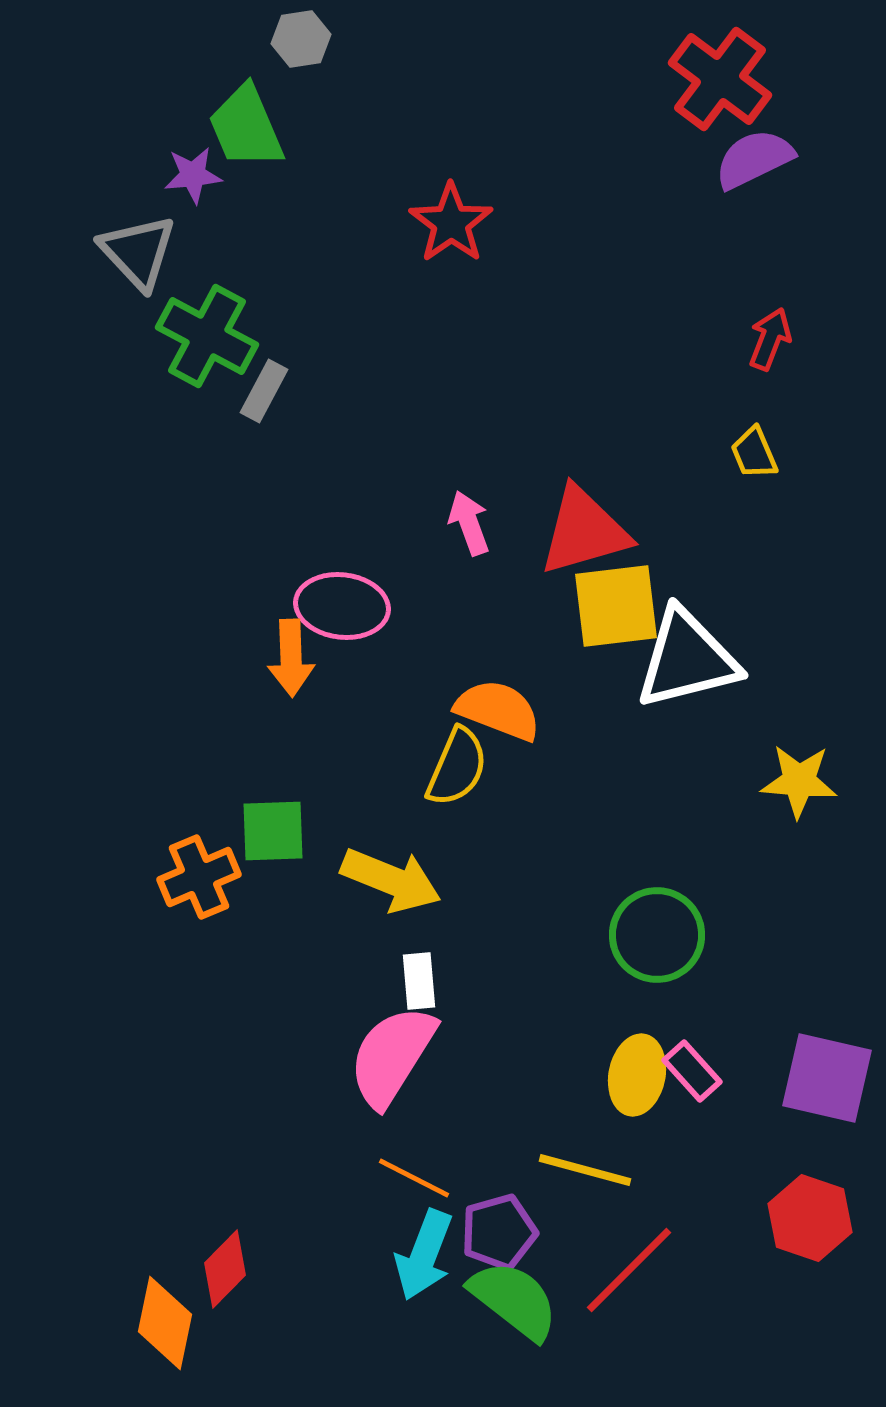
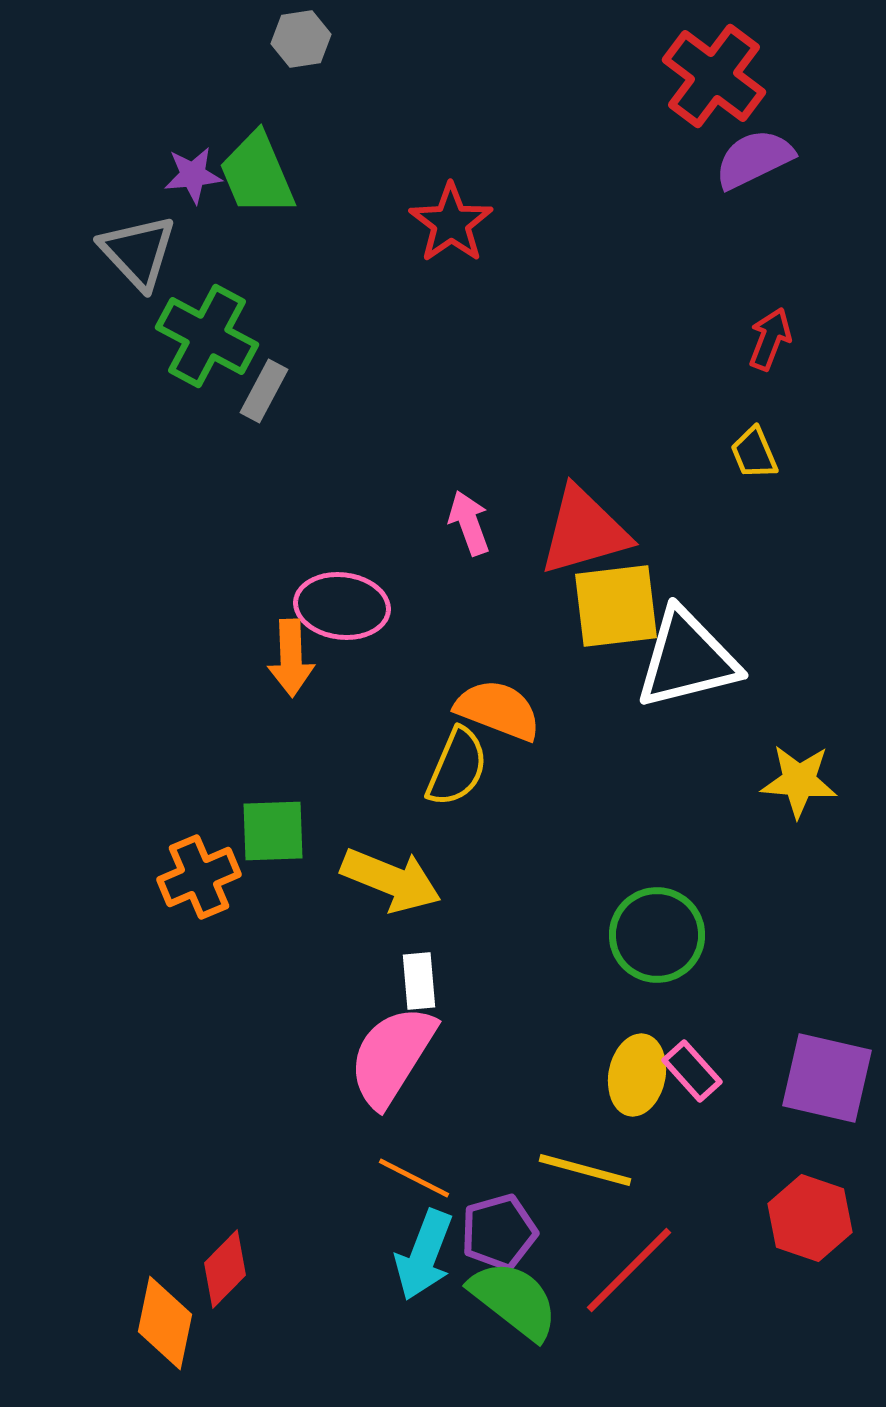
red cross: moved 6 px left, 3 px up
green trapezoid: moved 11 px right, 47 px down
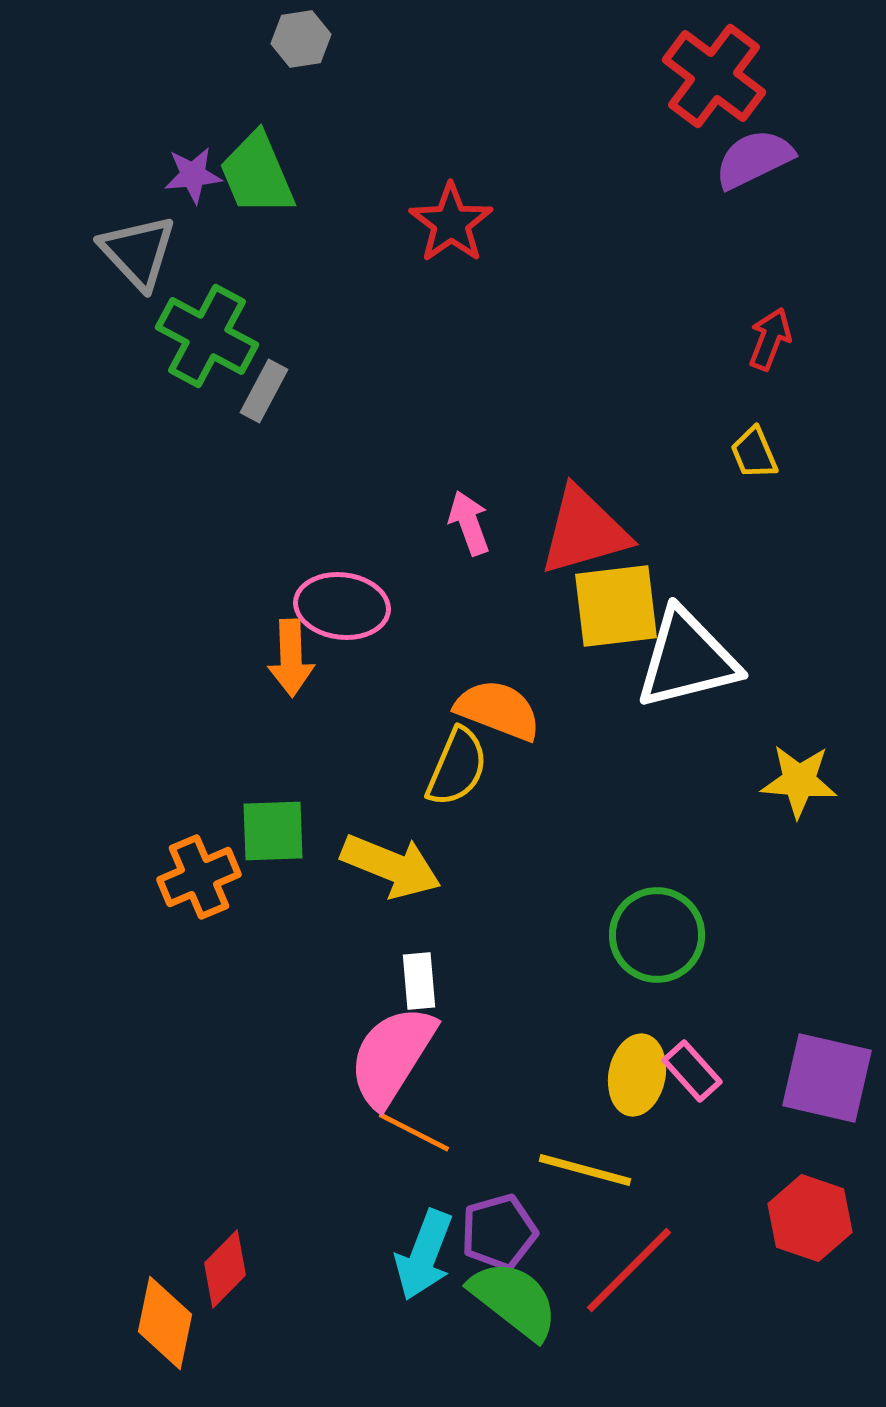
yellow arrow: moved 14 px up
orange line: moved 46 px up
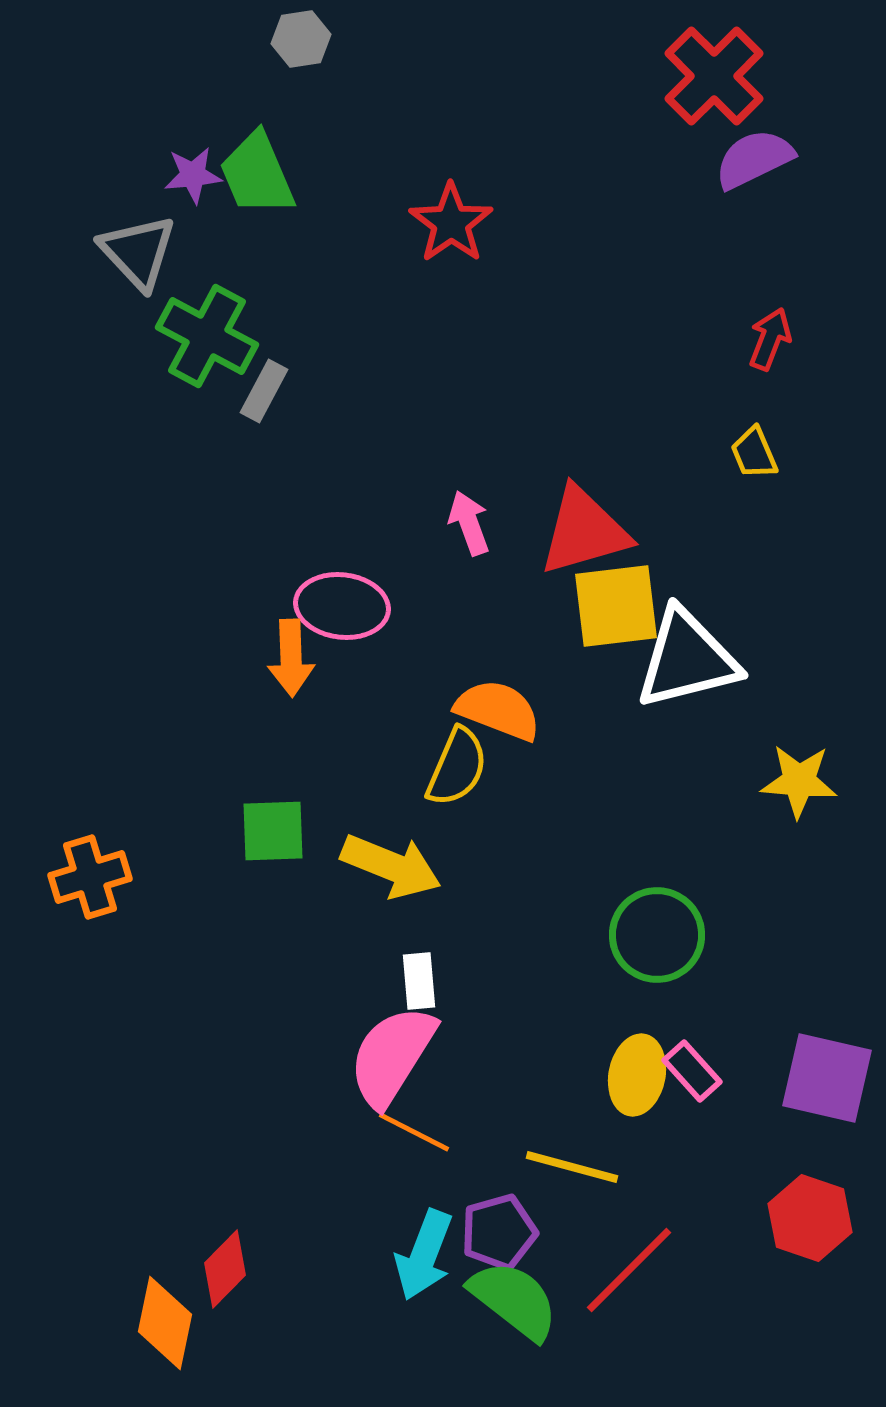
red cross: rotated 8 degrees clockwise
orange cross: moved 109 px left; rotated 6 degrees clockwise
yellow line: moved 13 px left, 3 px up
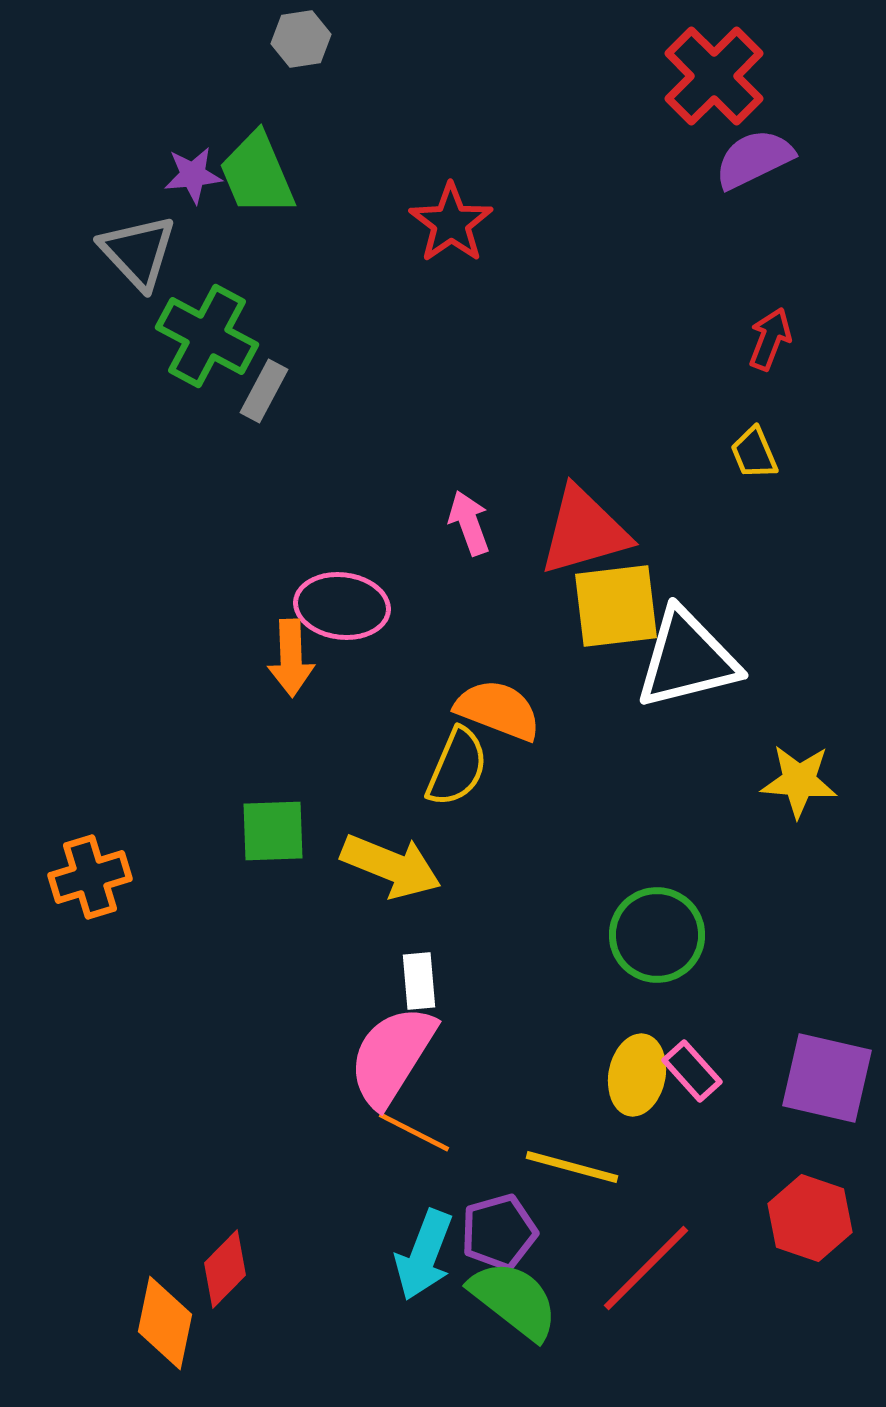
red line: moved 17 px right, 2 px up
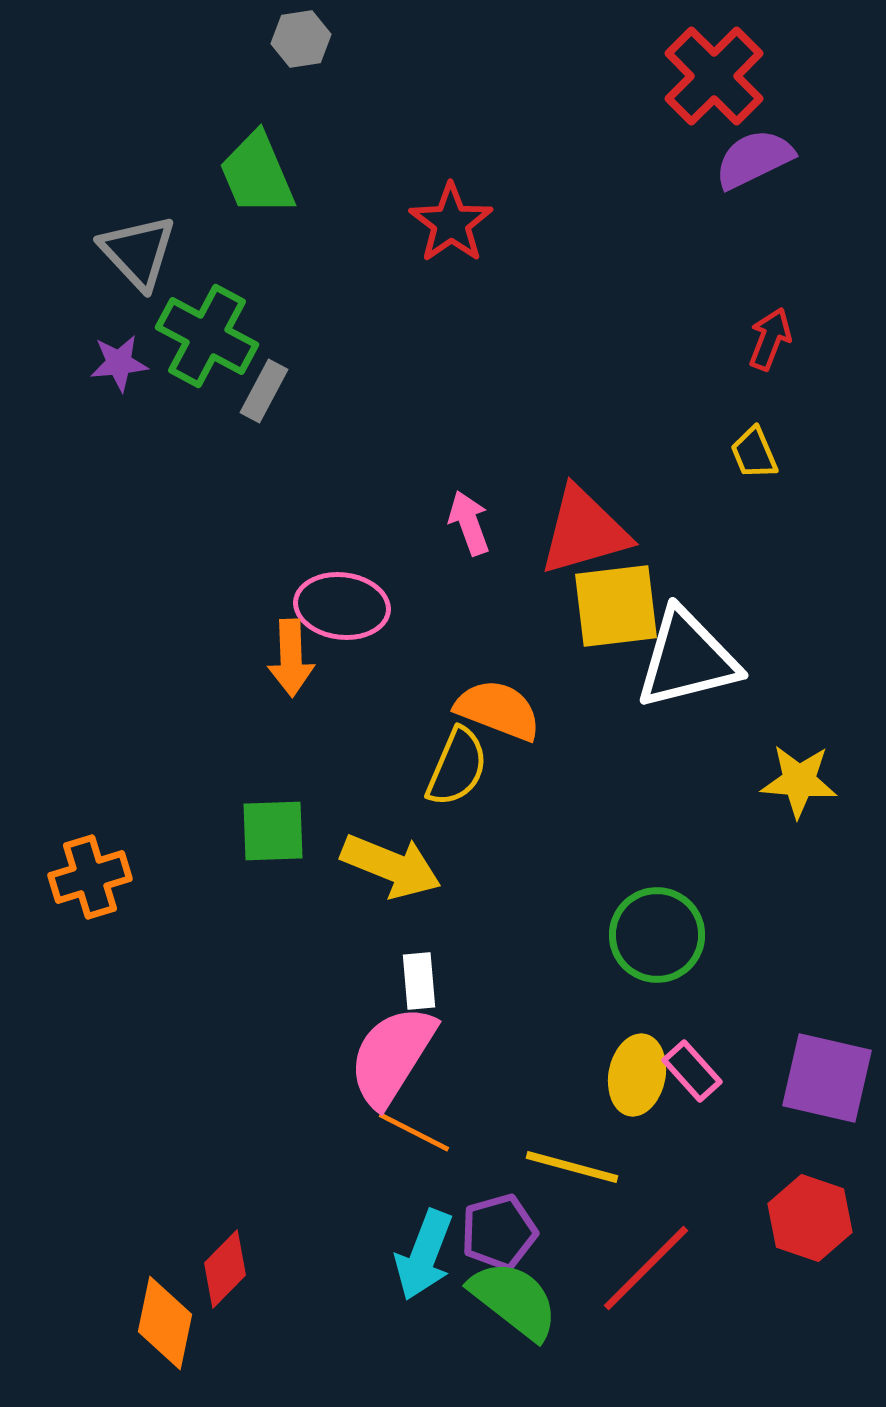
purple star: moved 74 px left, 188 px down
